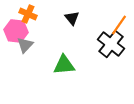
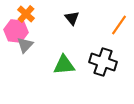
orange cross: moved 2 px left; rotated 18 degrees clockwise
black cross: moved 8 px left, 18 px down; rotated 20 degrees counterclockwise
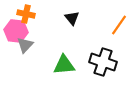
orange cross: rotated 30 degrees counterclockwise
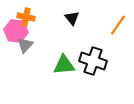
orange cross: moved 3 px down
orange line: moved 1 px left
black cross: moved 10 px left, 1 px up
